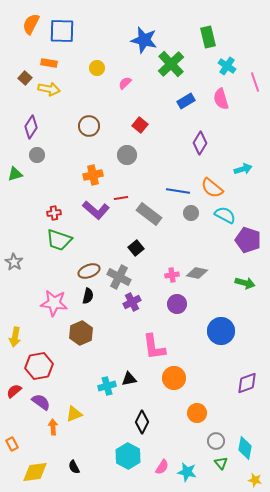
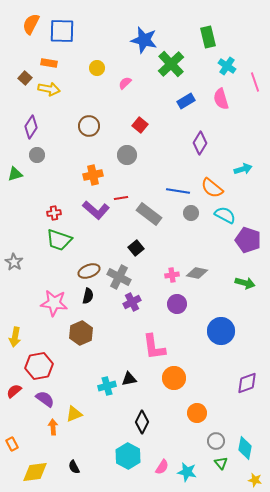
purple semicircle at (41, 402): moved 4 px right, 3 px up
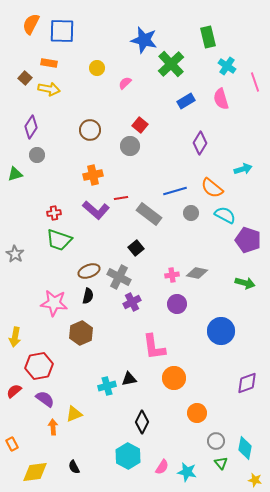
brown circle at (89, 126): moved 1 px right, 4 px down
gray circle at (127, 155): moved 3 px right, 9 px up
blue line at (178, 191): moved 3 px left; rotated 25 degrees counterclockwise
gray star at (14, 262): moved 1 px right, 8 px up
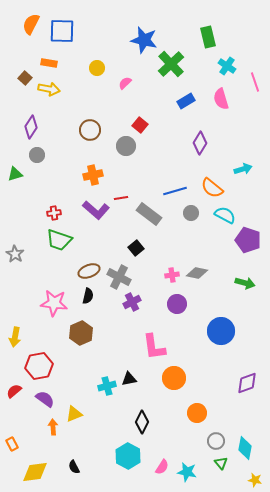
gray circle at (130, 146): moved 4 px left
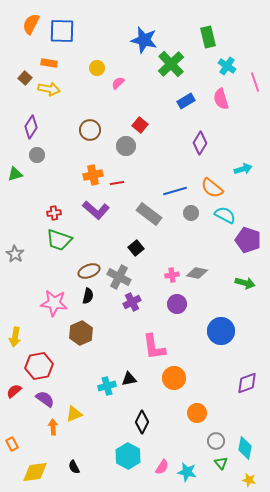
pink semicircle at (125, 83): moved 7 px left
red line at (121, 198): moved 4 px left, 15 px up
yellow star at (255, 480): moved 6 px left
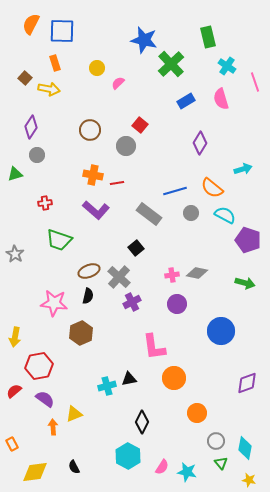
orange rectangle at (49, 63): moved 6 px right; rotated 63 degrees clockwise
orange cross at (93, 175): rotated 24 degrees clockwise
red cross at (54, 213): moved 9 px left, 10 px up
gray cross at (119, 277): rotated 15 degrees clockwise
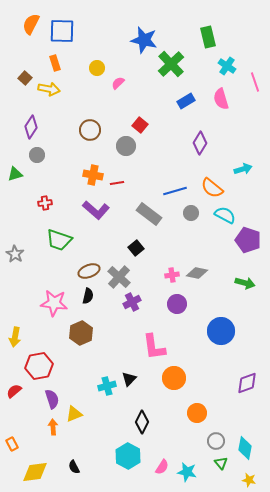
black triangle at (129, 379): rotated 35 degrees counterclockwise
purple semicircle at (45, 399): moved 7 px right; rotated 36 degrees clockwise
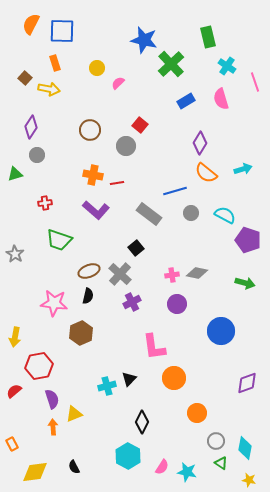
orange semicircle at (212, 188): moved 6 px left, 15 px up
gray cross at (119, 277): moved 1 px right, 3 px up
green triangle at (221, 463): rotated 16 degrees counterclockwise
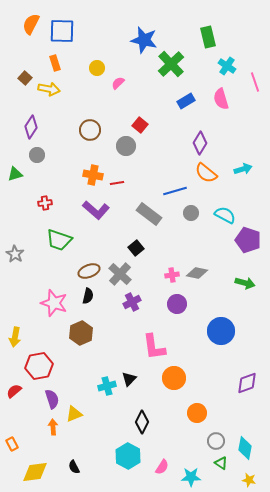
pink star at (54, 303): rotated 12 degrees clockwise
cyan star at (187, 472): moved 4 px right, 5 px down; rotated 12 degrees counterclockwise
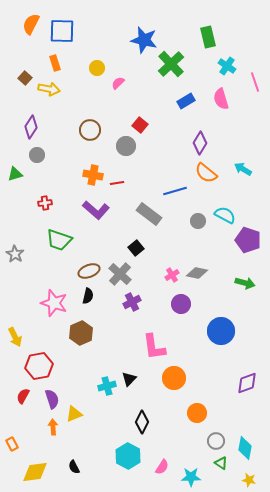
cyan arrow at (243, 169): rotated 132 degrees counterclockwise
gray circle at (191, 213): moved 7 px right, 8 px down
pink cross at (172, 275): rotated 24 degrees counterclockwise
purple circle at (177, 304): moved 4 px right
yellow arrow at (15, 337): rotated 36 degrees counterclockwise
red semicircle at (14, 391): moved 9 px right, 5 px down; rotated 21 degrees counterclockwise
